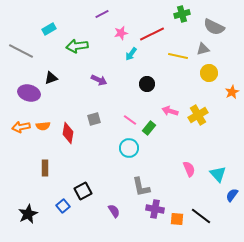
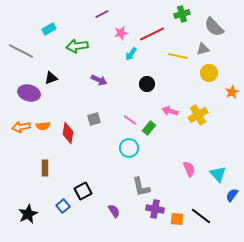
gray semicircle: rotated 20 degrees clockwise
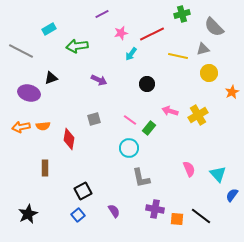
red diamond: moved 1 px right, 6 px down
gray L-shape: moved 9 px up
blue square: moved 15 px right, 9 px down
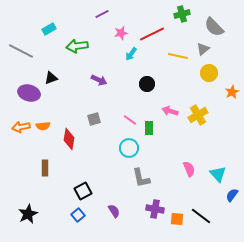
gray triangle: rotated 24 degrees counterclockwise
green rectangle: rotated 40 degrees counterclockwise
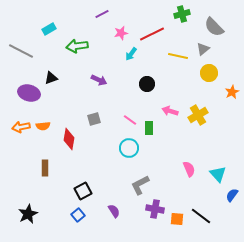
gray L-shape: moved 1 px left, 7 px down; rotated 75 degrees clockwise
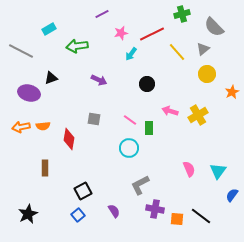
yellow line: moved 1 px left, 4 px up; rotated 36 degrees clockwise
yellow circle: moved 2 px left, 1 px down
gray square: rotated 24 degrees clockwise
cyan triangle: moved 3 px up; rotated 18 degrees clockwise
